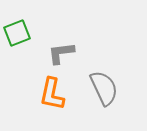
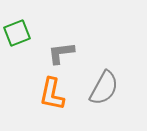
gray semicircle: rotated 54 degrees clockwise
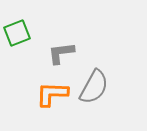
gray semicircle: moved 10 px left, 1 px up
orange L-shape: rotated 80 degrees clockwise
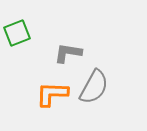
gray L-shape: moved 7 px right; rotated 16 degrees clockwise
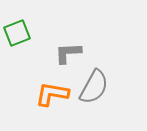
gray L-shape: rotated 12 degrees counterclockwise
orange L-shape: rotated 8 degrees clockwise
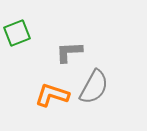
gray L-shape: moved 1 px right, 1 px up
orange L-shape: moved 1 px down; rotated 8 degrees clockwise
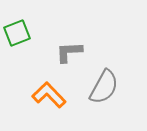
gray semicircle: moved 10 px right
orange L-shape: moved 3 px left; rotated 28 degrees clockwise
